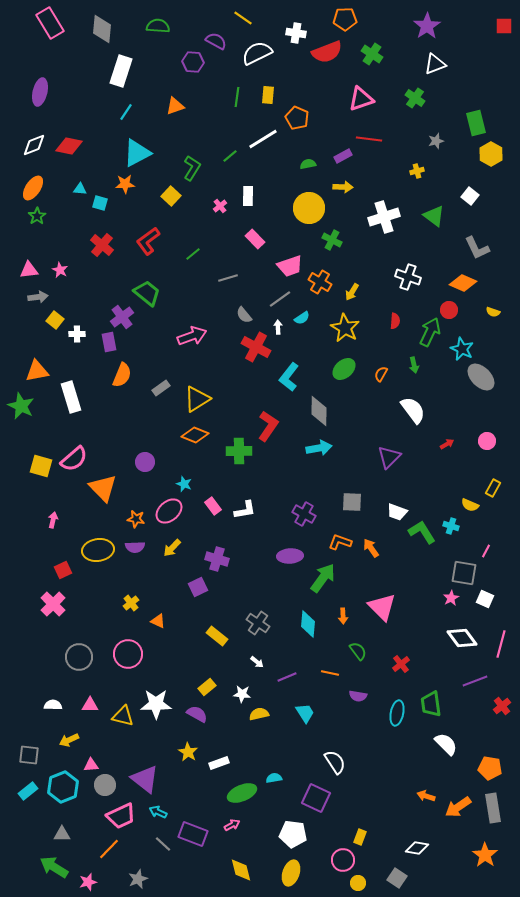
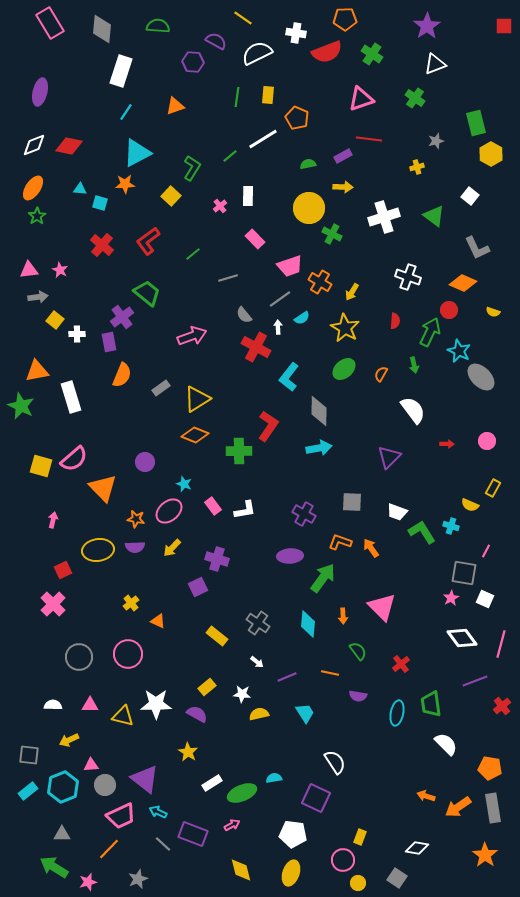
yellow cross at (417, 171): moved 4 px up
green cross at (332, 240): moved 6 px up
cyan star at (462, 349): moved 3 px left, 2 px down
red arrow at (447, 444): rotated 32 degrees clockwise
white rectangle at (219, 763): moved 7 px left, 20 px down; rotated 12 degrees counterclockwise
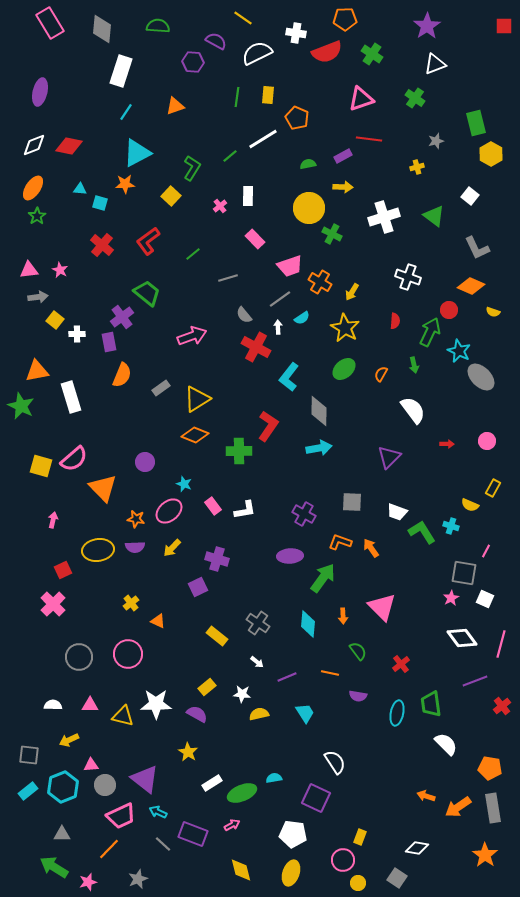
orange diamond at (463, 283): moved 8 px right, 3 px down
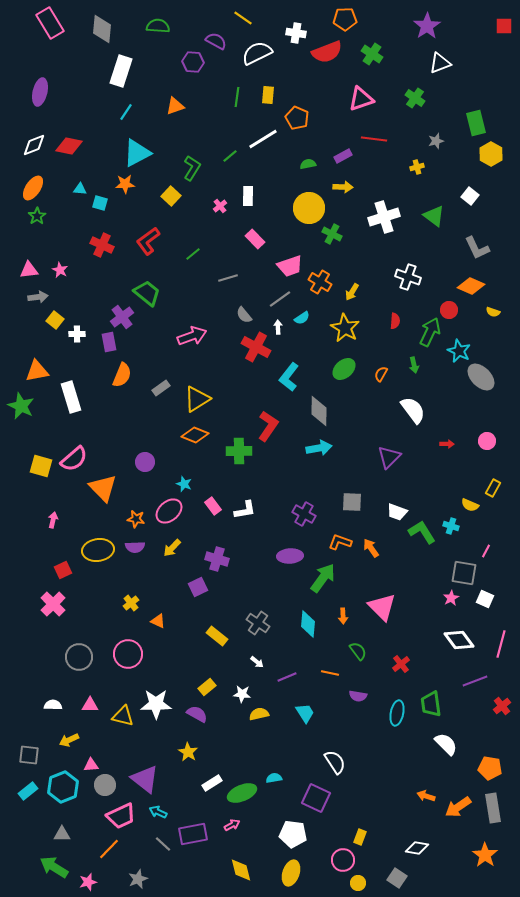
white triangle at (435, 64): moved 5 px right, 1 px up
red line at (369, 139): moved 5 px right
red cross at (102, 245): rotated 15 degrees counterclockwise
white diamond at (462, 638): moved 3 px left, 2 px down
purple rectangle at (193, 834): rotated 32 degrees counterclockwise
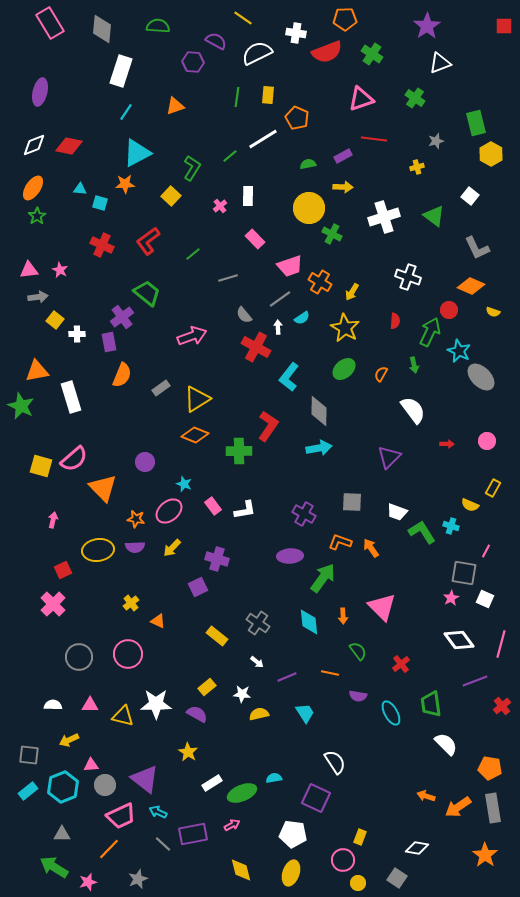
cyan diamond at (308, 624): moved 1 px right, 2 px up; rotated 12 degrees counterclockwise
cyan ellipse at (397, 713): moved 6 px left; rotated 40 degrees counterclockwise
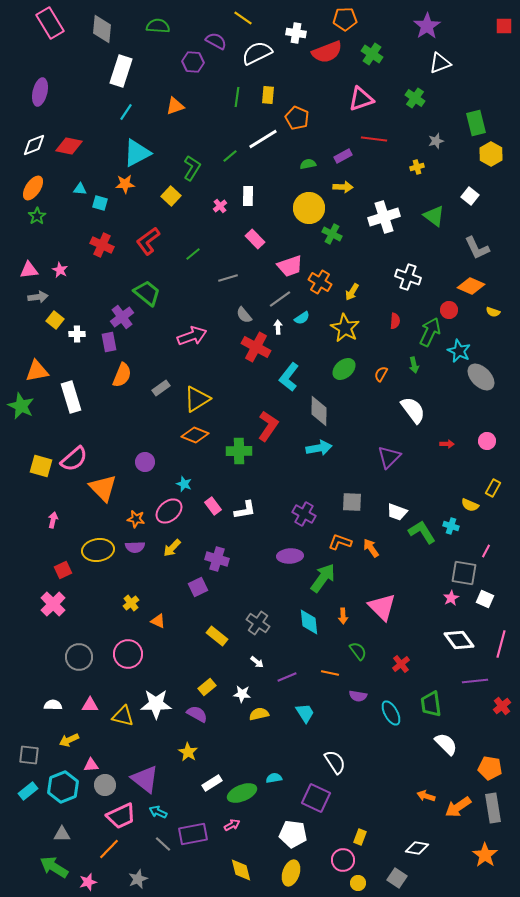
purple line at (475, 681): rotated 15 degrees clockwise
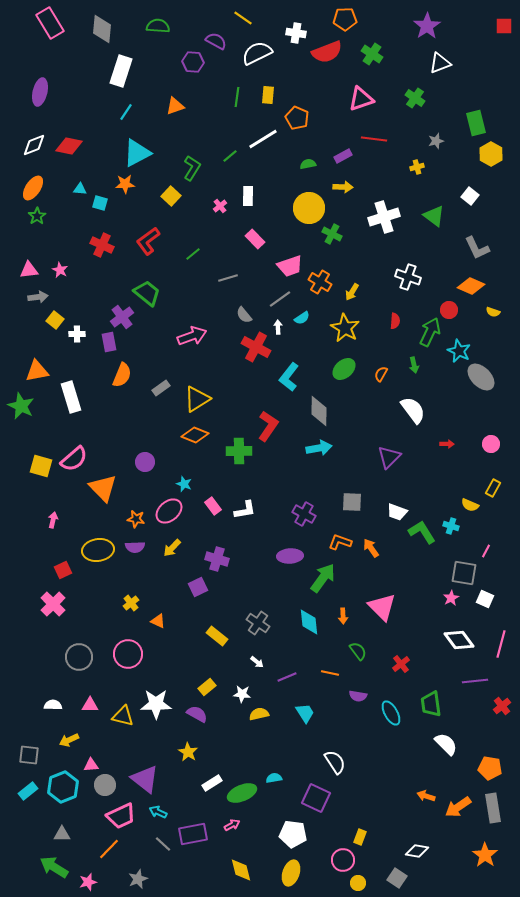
pink circle at (487, 441): moved 4 px right, 3 px down
white diamond at (417, 848): moved 3 px down
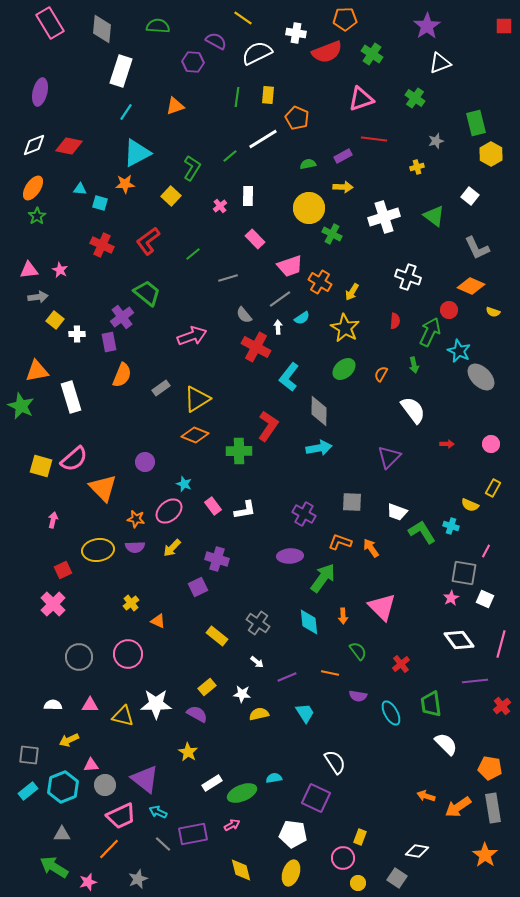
pink circle at (343, 860): moved 2 px up
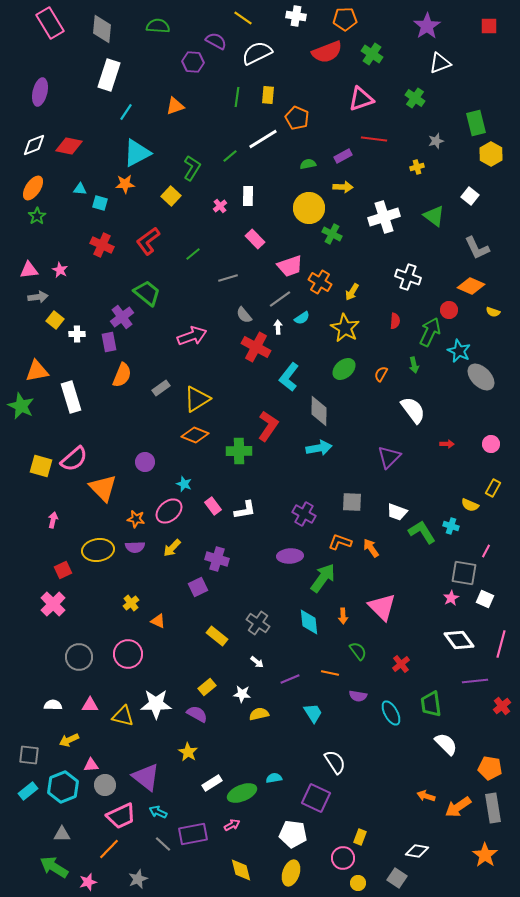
red square at (504, 26): moved 15 px left
white cross at (296, 33): moved 17 px up
white rectangle at (121, 71): moved 12 px left, 4 px down
purple line at (287, 677): moved 3 px right, 2 px down
cyan trapezoid at (305, 713): moved 8 px right
purple triangle at (145, 779): moved 1 px right, 2 px up
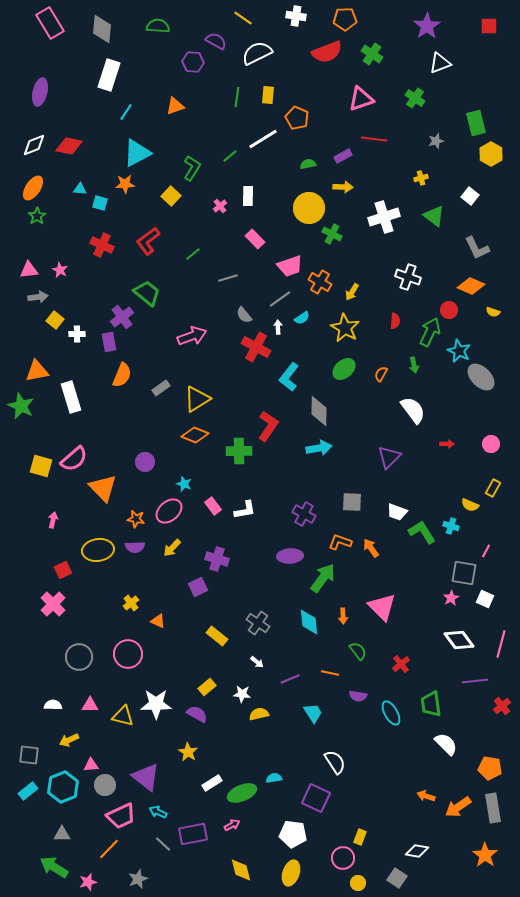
yellow cross at (417, 167): moved 4 px right, 11 px down
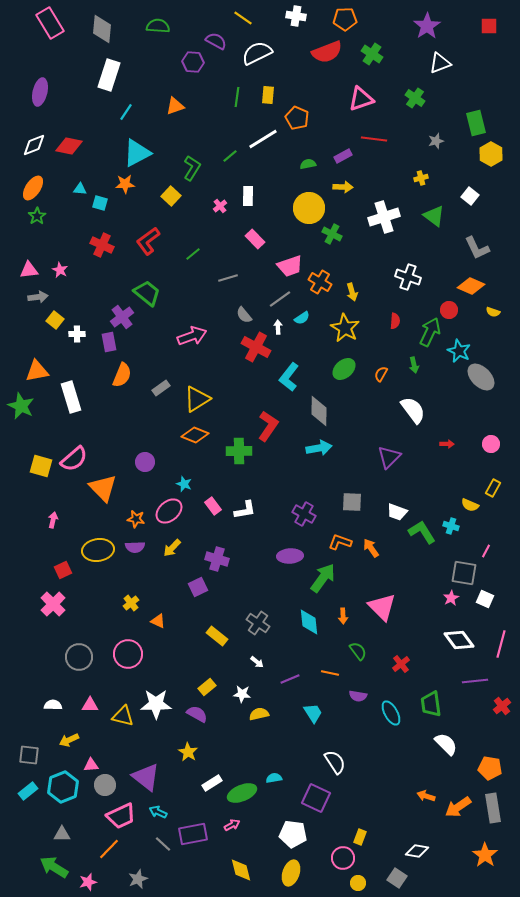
yellow arrow at (352, 292): rotated 48 degrees counterclockwise
